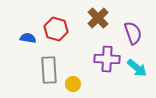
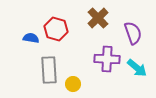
blue semicircle: moved 3 px right
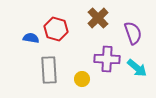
yellow circle: moved 9 px right, 5 px up
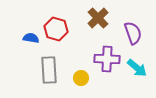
yellow circle: moved 1 px left, 1 px up
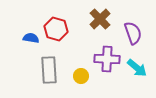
brown cross: moved 2 px right, 1 px down
yellow circle: moved 2 px up
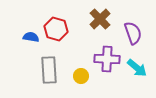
blue semicircle: moved 1 px up
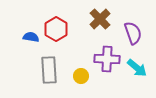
red hexagon: rotated 15 degrees clockwise
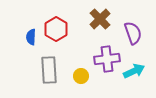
blue semicircle: rotated 98 degrees counterclockwise
purple cross: rotated 10 degrees counterclockwise
cyan arrow: moved 3 px left, 3 px down; rotated 65 degrees counterclockwise
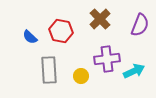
red hexagon: moved 5 px right, 2 px down; rotated 20 degrees counterclockwise
purple semicircle: moved 7 px right, 8 px up; rotated 40 degrees clockwise
blue semicircle: moved 1 px left; rotated 49 degrees counterclockwise
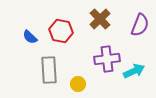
yellow circle: moved 3 px left, 8 px down
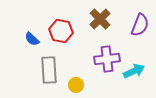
blue semicircle: moved 2 px right, 2 px down
yellow circle: moved 2 px left, 1 px down
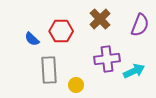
red hexagon: rotated 10 degrees counterclockwise
